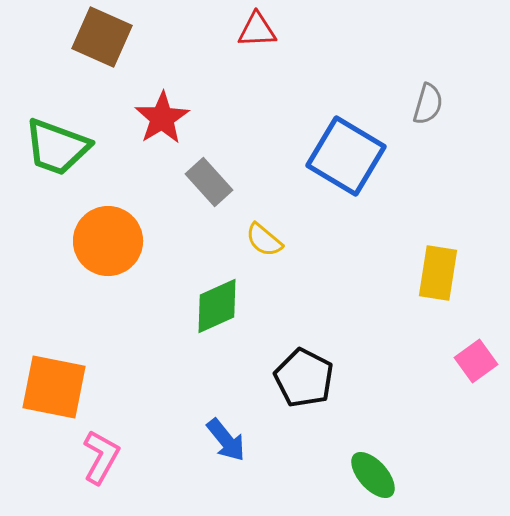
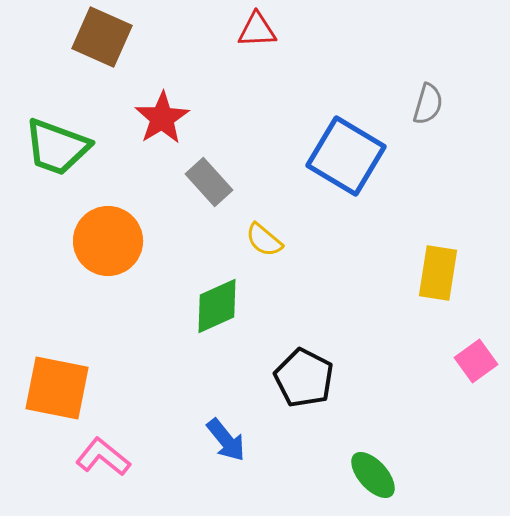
orange square: moved 3 px right, 1 px down
pink L-shape: moved 2 px right; rotated 80 degrees counterclockwise
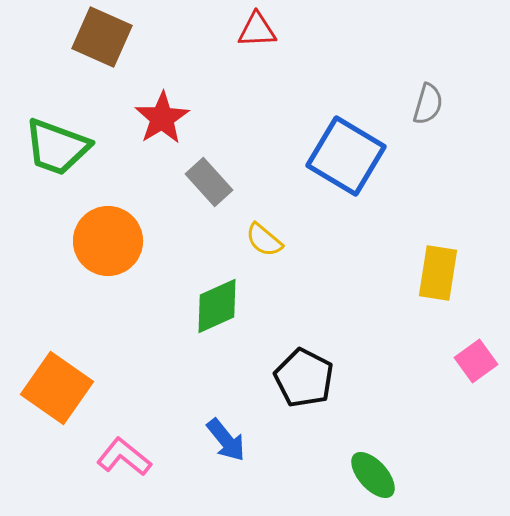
orange square: rotated 24 degrees clockwise
pink L-shape: moved 21 px right
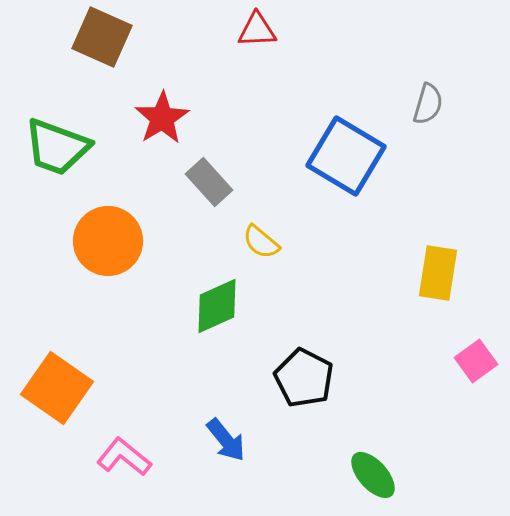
yellow semicircle: moved 3 px left, 2 px down
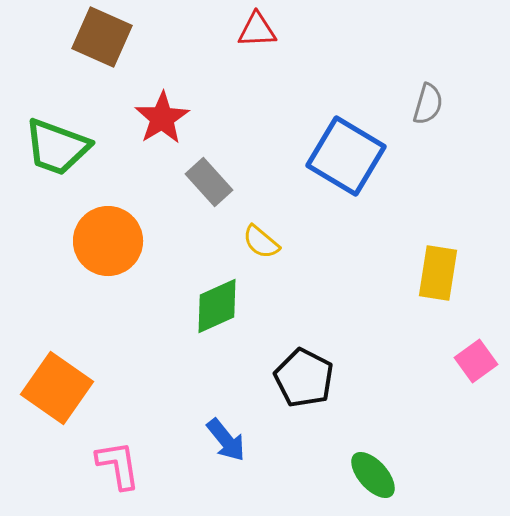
pink L-shape: moved 6 px left, 8 px down; rotated 42 degrees clockwise
